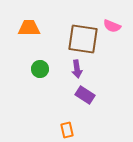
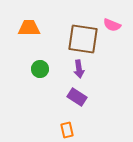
pink semicircle: moved 1 px up
purple arrow: moved 2 px right
purple rectangle: moved 8 px left, 2 px down
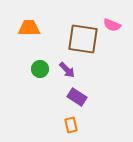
purple arrow: moved 12 px left, 1 px down; rotated 36 degrees counterclockwise
orange rectangle: moved 4 px right, 5 px up
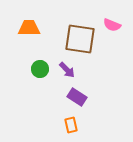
brown square: moved 3 px left
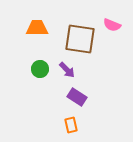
orange trapezoid: moved 8 px right
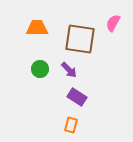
pink semicircle: moved 1 px right, 2 px up; rotated 96 degrees clockwise
purple arrow: moved 2 px right
orange rectangle: rotated 28 degrees clockwise
